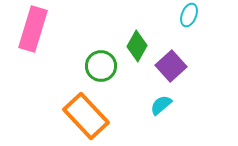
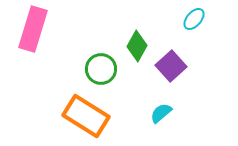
cyan ellipse: moved 5 px right, 4 px down; rotated 20 degrees clockwise
green circle: moved 3 px down
cyan semicircle: moved 8 px down
orange rectangle: rotated 15 degrees counterclockwise
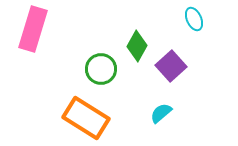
cyan ellipse: rotated 65 degrees counterclockwise
orange rectangle: moved 2 px down
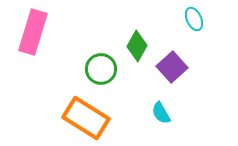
pink rectangle: moved 3 px down
purple square: moved 1 px right, 1 px down
cyan semicircle: rotated 80 degrees counterclockwise
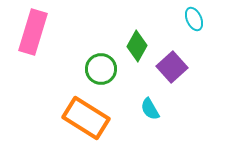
cyan semicircle: moved 11 px left, 4 px up
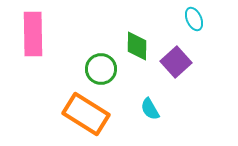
pink rectangle: moved 2 px down; rotated 18 degrees counterclockwise
green diamond: rotated 28 degrees counterclockwise
purple square: moved 4 px right, 5 px up
orange rectangle: moved 4 px up
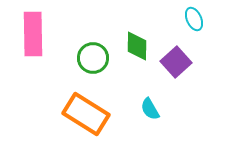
green circle: moved 8 px left, 11 px up
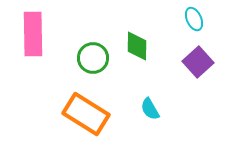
purple square: moved 22 px right
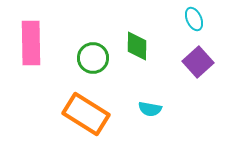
pink rectangle: moved 2 px left, 9 px down
cyan semicircle: rotated 50 degrees counterclockwise
